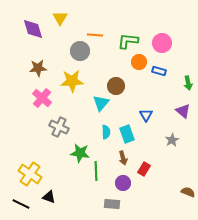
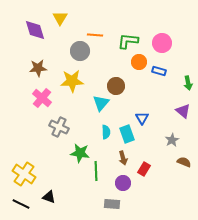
purple diamond: moved 2 px right, 1 px down
blue triangle: moved 4 px left, 3 px down
yellow cross: moved 6 px left
brown semicircle: moved 4 px left, 30 px up
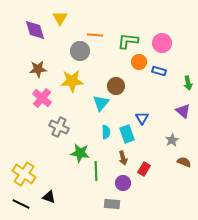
brown star: moved 1 px down
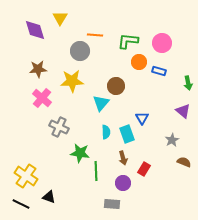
yellow cross: moved 2 px right, 2 px down
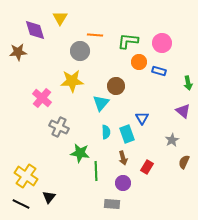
brown star: moved 20 px left, 17 px up
brown semicircle: rotated 88 degrees counterclockwise
red rectangle: moved 3 px right, 2 px up
black triangle: rotated 48 degrees clockwise
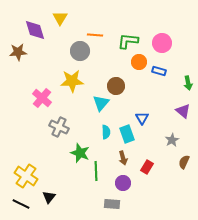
green star: rotated 12 degrees clockwise
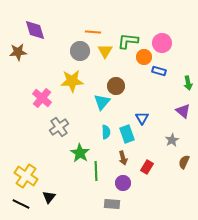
yellow triangle: moved 45 px right, 33 px down
orange line: moved 2 px left, 3 px up
orange circle: moved 5 px right, 5 px up
cyan triangle: moved 1 px right, 1 px up
gray cross: rotated 30 degrees clockwise
green star: rotated 12 degrees clockwise
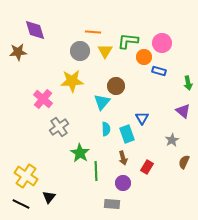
pink cross: moved 1 px right, 1 px down
cyan semicircle: moved 3 px up
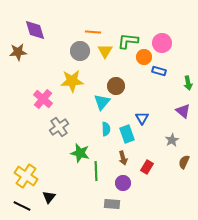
green star: rotated 18 degrees counterclockwise
black line: moved 1 px right, 2 px down
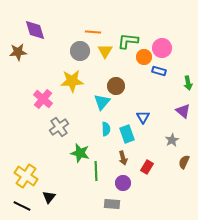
pink circle: moved 5 px down
blue triangle: moved 1 px right, 1 px up
